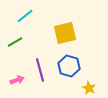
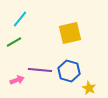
cyan line: moved 5 px left, 3 px down; rotated 12 degrees counterclockwise
yellow square: moved 5 px right
green line: moved 1 px left
blue hexagon: moved 5 px down
purple line: rotated 70 degrees counterclockwise
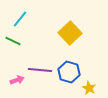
yellow square: rotated 30 degrees counterclockwise
green line: moved 1 px left, 1 px up; rotated 56 degrees clockwise
blue hexagon: moved 1 px down
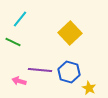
green line: moved 1 px down
pink arrow: moved 2 px right, 1 px down; rotated 144 degrees counterclockwise
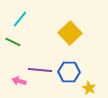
blue hexagon: rotated 15 degrees counterclockwise
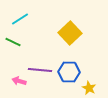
cyan line: rotated 18 degrees clockwise
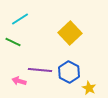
blue hexagon: rotated 25 degrees clockwise
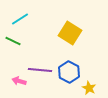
yellow square: rotated 15 degrees counterclockwise
green line: moved 1 px up
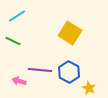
cyan line: moved 3 px left, 3 px up
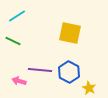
yellow square: rotated 20 degrees counterclockwise
